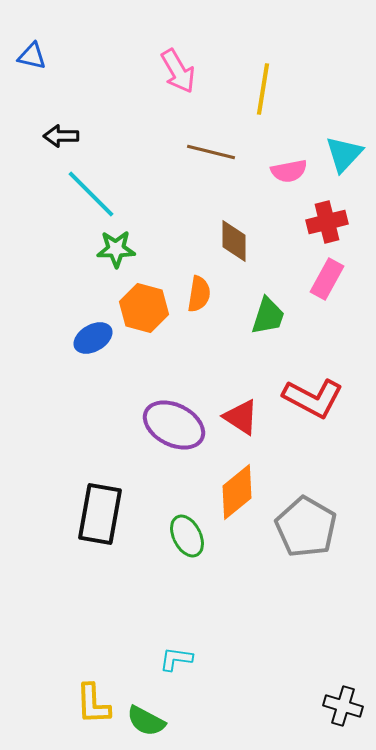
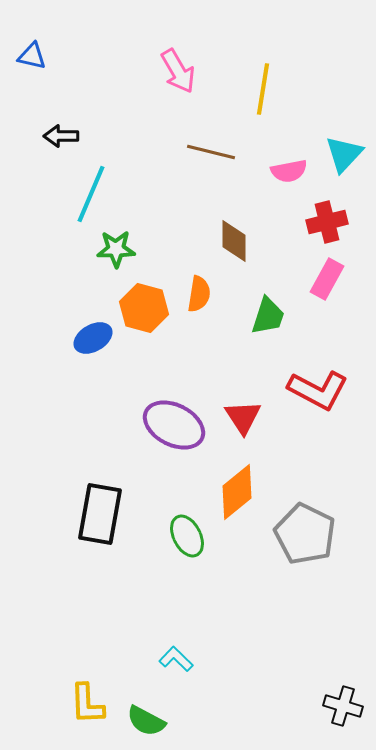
cyan line: rotated 68 degrees clockwise
red L-shape: moved 5 px right, 8 px up
red triangle: moved 2 px right; rotated 24 degrees clockwise
gray pentagon: moved 1 px left, 7 px down; rotated 4 degrees counterclockwise
cyan L-shape: rotated 36 degrees clockwise
yellow L-shape: moved 6 px left
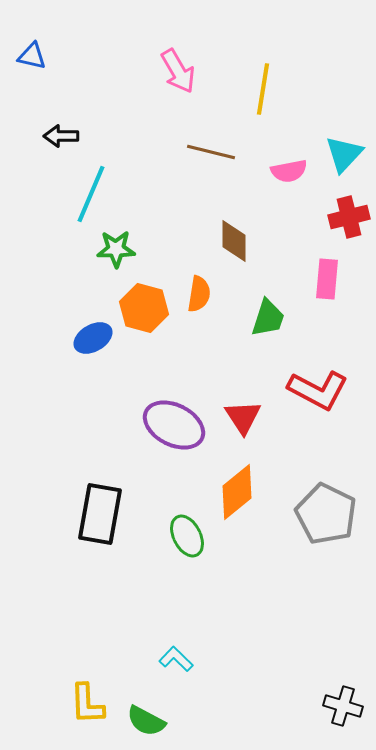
red cross: moved 22 px right, 5 px up
pink rectangle: rotated 24 degrees counterclockwise
green trapezoid: moved 2 px down
gray pentagon: moved 21 px right, 20 px up
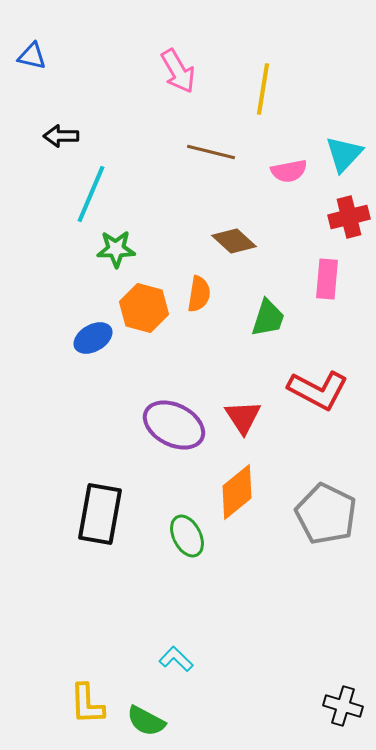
brown diamond: rotated 48 degrees counterclockwise
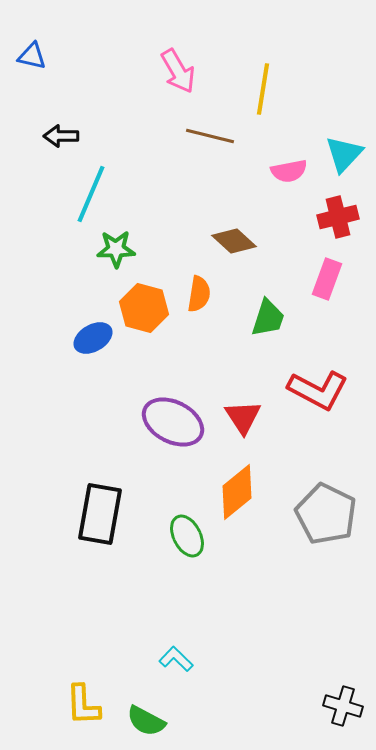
brown line: moved 1 px left, 16 px up
red cross: moved 11 px left
pink rectangle: rotated 15 degrees clockwise
purple ellipse: moved 1 px left, 3 px up
yellow L-shape: moved 4 px left, 1 px down
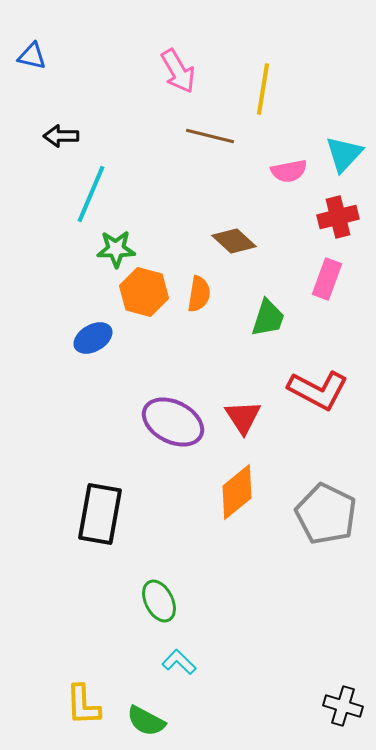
orange hexagon: moved 16 px up
green ellipse: moved 28 px left, 65 px down
cyan L-shape: moved 3 px right, 3 px down
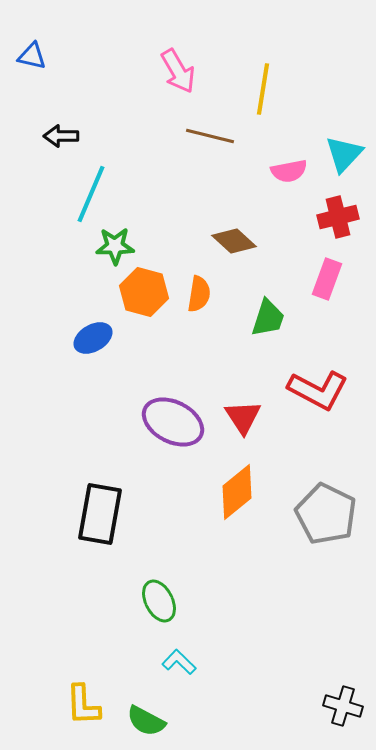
green star: moved 1 px left, 3 px up
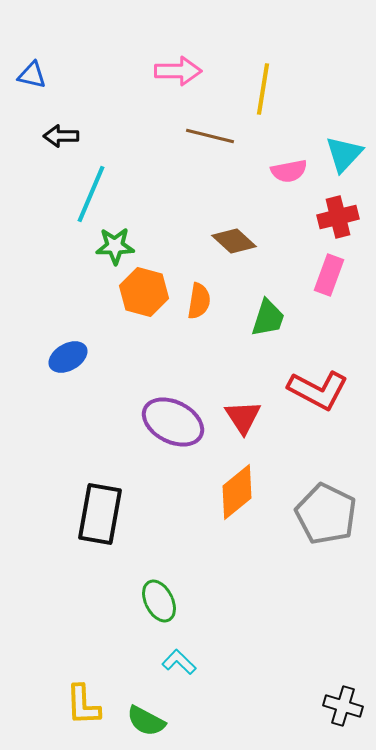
blue triangle: moved 19 px down
pink arrow: rotated 60 degrees counterclockwise
pink rectangle: moved 2 px right, 4 px up
orange semicircle: moved 7 px down
blue ellipse: moved 25 px left, 19 px down
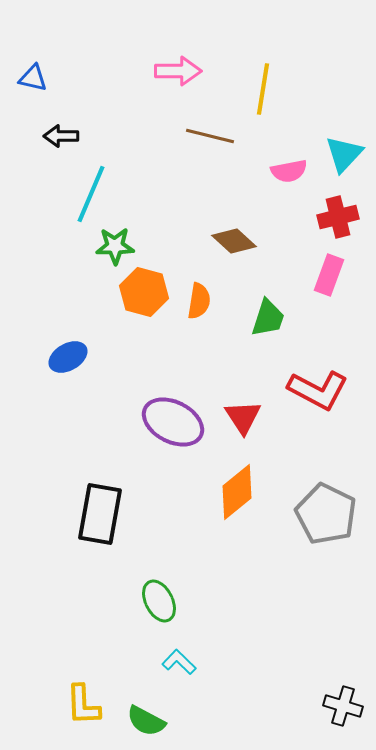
blue triangle: moved 1 px right, 3 px down
